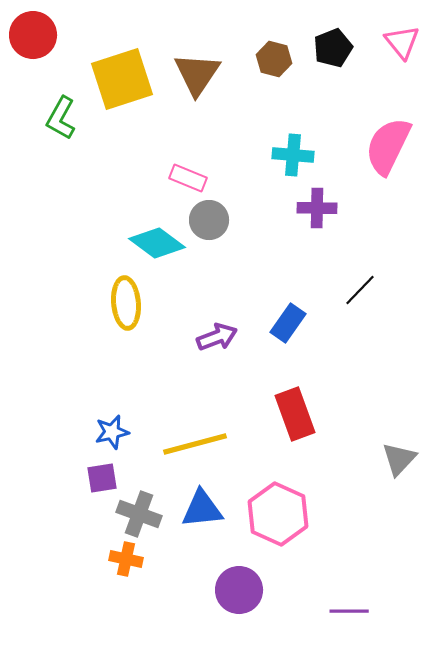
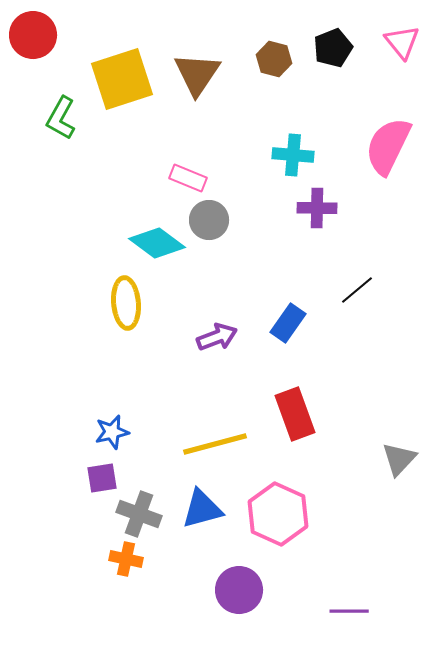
black line: moved 3 px left; rotated 6 degrees clockwise
yellow line: moved 20 px right
blue triangle: rotated 9 degrees counterclockwise
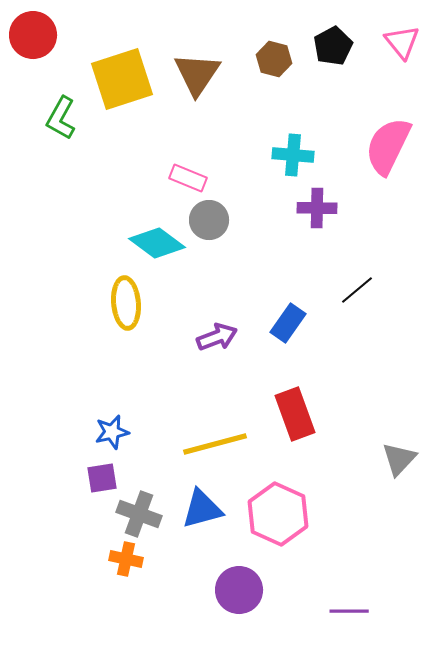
black pentagon: moved 2 px up; rotated 6 degrees counterclockwise
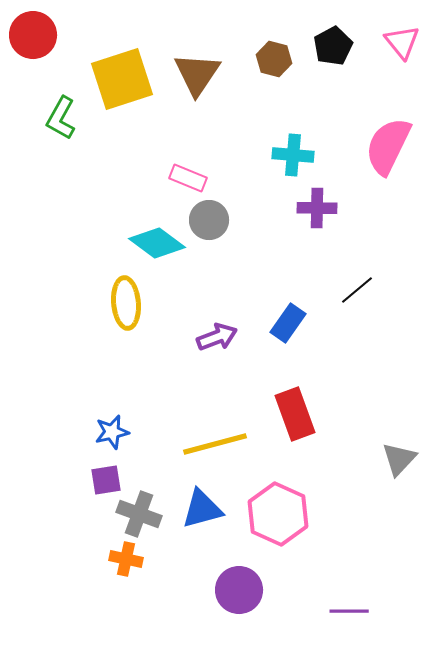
purple square: moved 4 px right, 2 px down
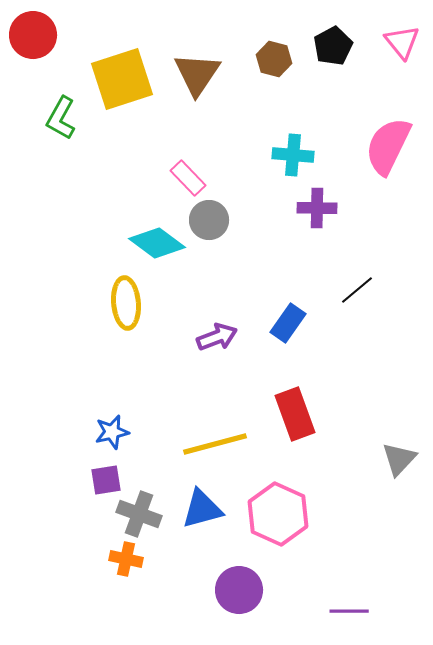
pink rectangle: rotated 24 degrees clockwise
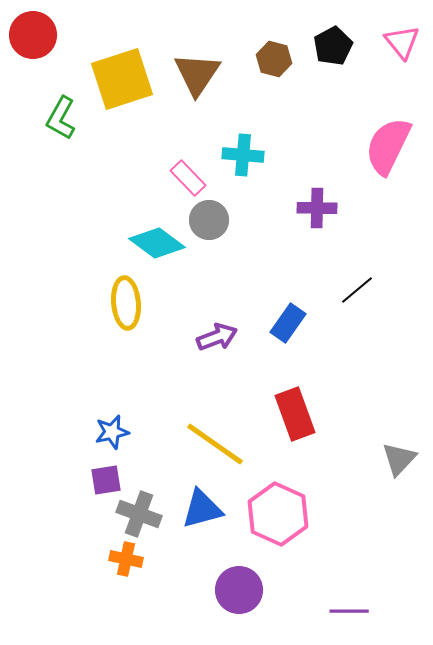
cyan cross: moved 50 px left
yellow line: rotated 50 degrees clockwise
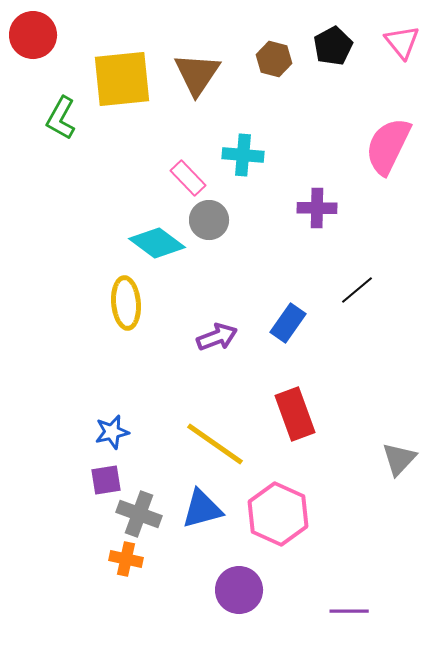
yellow square: rotated 12 degrees clockwise
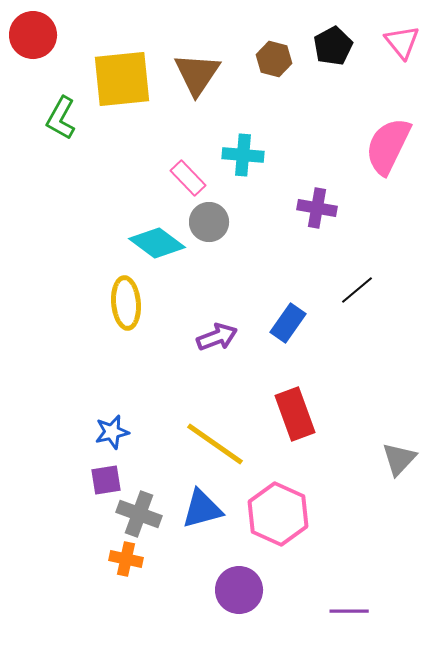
purple cross: rotated 9 degrees clockwise
gray circle: moved 2 px down
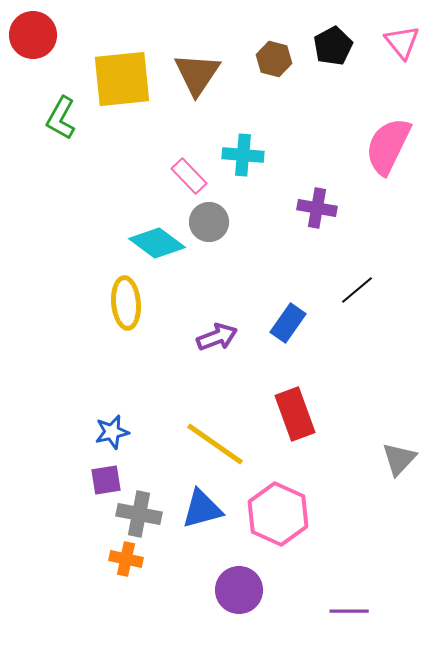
pink rectangle: moved 1 px right, 2 px up
gray cross: rotated 9 degrees counterclockwise
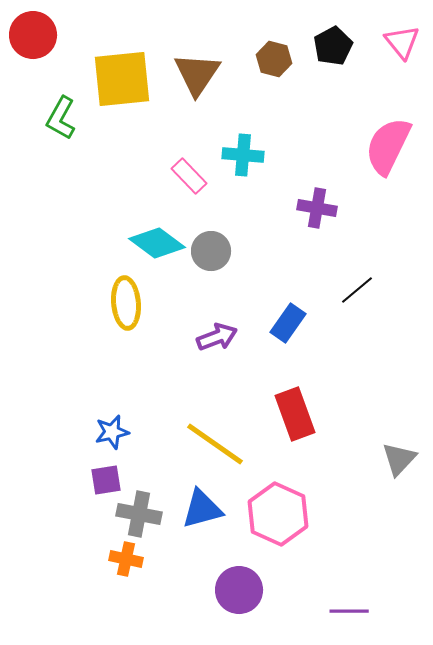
gray circle: moved 2 px right, 29 px down
